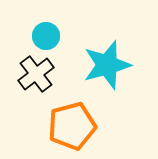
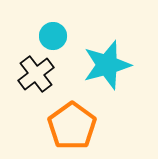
cyan circle: moved 7 px right
orange pentagon: rotated 21 degrees counterclockwise
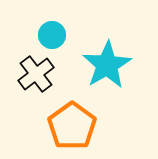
cyan circle: moved 1 px left, 1 px up
cyan star: rotated 15 degrees counterclockwise
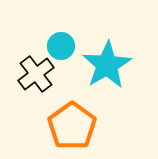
cyan circle: moved 9 px right, 11 px down
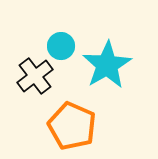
black cross: moved 1 px left, 2 px down
orange pentagon: rotated 12 degrees counterclockwise
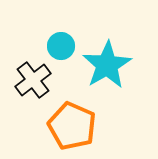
black cross: moved 2 px left, 4 px down
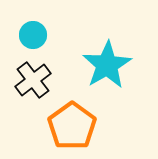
cyan circle: moved 28 px left, 11 px up
orange pentagon: rotated 12 degrees clockwise
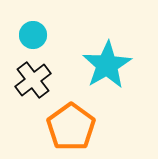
orange pentagon: moved 1 px left, 1 px down
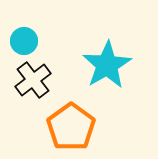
cyan circle: moved 9 px left, 6 px down
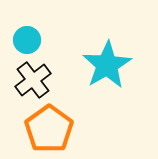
cyan circle: moved 3 px right, 1 px up
orange pentagon: moved 22 px left, 2 px down
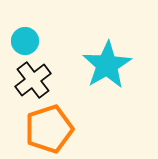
cyan circle: moved 2 px left, 1 px down
orange pentagon: rotated 18 degrees clockwise
